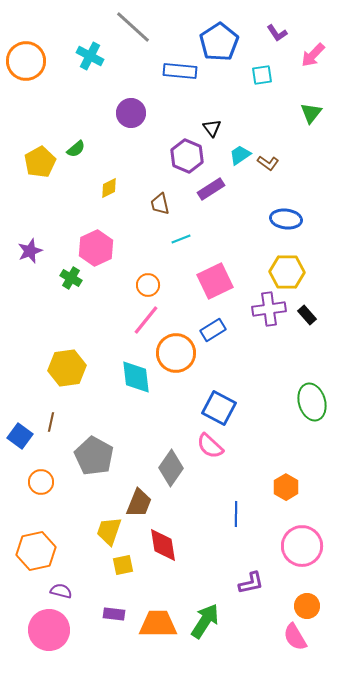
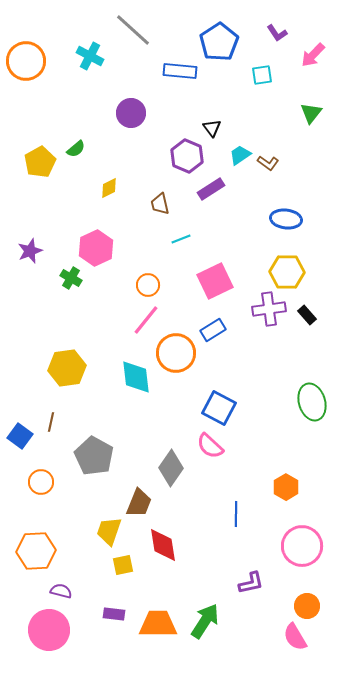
gray line at (133, 27): moved 3 px down
orange hexagon at (36, 551): rotated 9 degrees clockwise
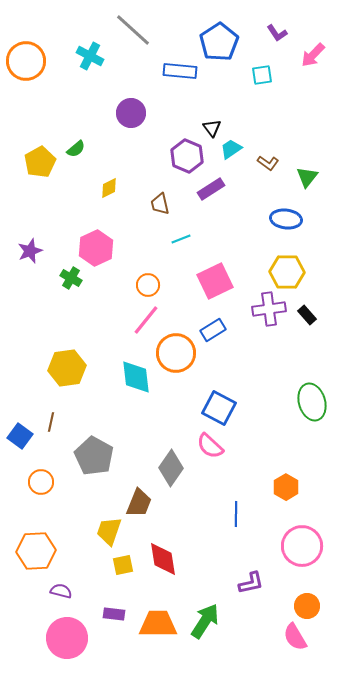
green triangle at (311, 113): moved 4 px left, 64 px down
cyan trapezoid at (240, 155): moved 9 px left, 6 px up
red diamond at (163, 545): moved 14 px down
pink circle at (49, 630): moved 18 px right, 8 px down
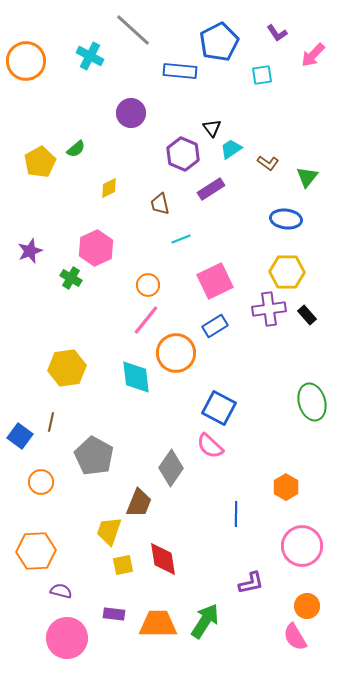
blue pentagon at (219, 42): rotated 6 degrees clockwise
purple hexagon at (187, 156): moved 4 px left, 2 px up
blue rectangle at (213, 330): moved 2 px right, 4 px up
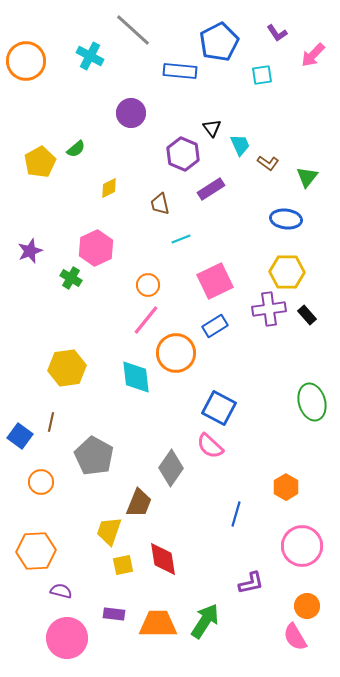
cyan trapezoid at (231, 149): moved 9 px right, 4 px up; rotated 100 degrees clockwise
blue line at (236, 514): rotated 15 degrees clockwise
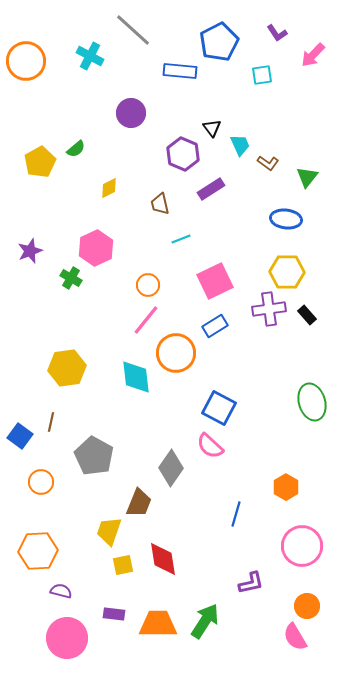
orange hexagon at (36, 551): moved 2 px right
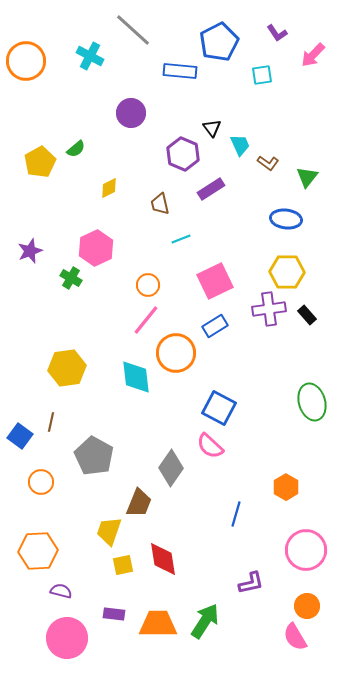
pink circle at (302, 546): moved 4 px right, 4 px down
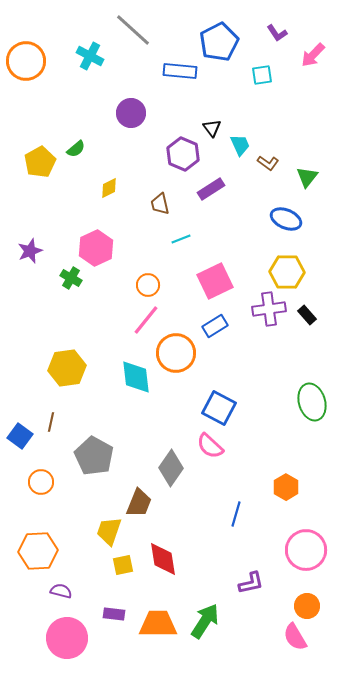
blue ellipse at (286, 219): rotated 16 degrees clockwise
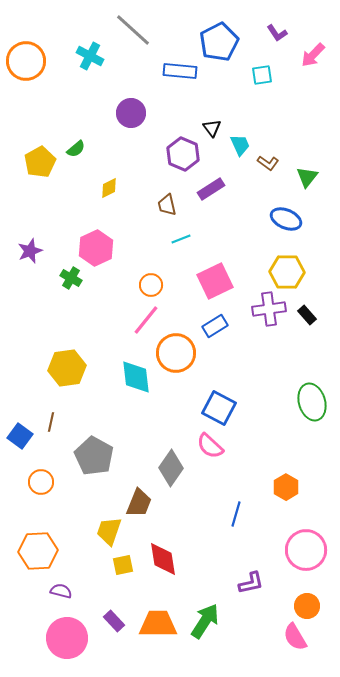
brown trapezoid at (160, 204): moved 7 px right, 1 px down
orange circle at (148, 285): moved 3 px right
purple rectangle at (114, 614): moved 7 px down; rotated 40 degrees clockwise
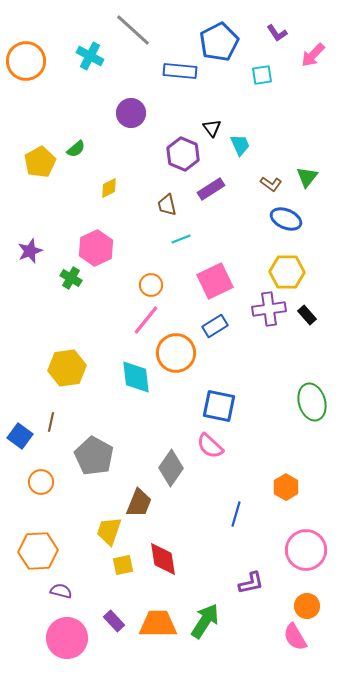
brown L-shape at (268, 163): moved 3 px right, 21 px down
blue square at (219, 408): moved 2 px up; rotated 16 degrees counterclockwise
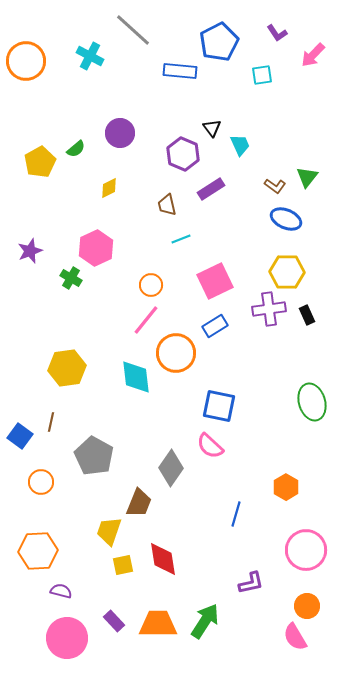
purple circle at (131, 113): moved 11 px left, 20 px down
brown L-shape at (271, 184): moved 4 px right, 2 px down
black rectangle at (307, 315): rotated 18 degrees clockwise
